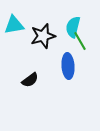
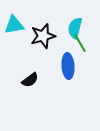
cyan semicircle: moved 2 px right, 1 px down
green line: moved 2 px down
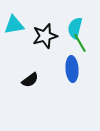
black star: moved 2 px right
blue ellipse: moved 4 px right, 3 px down
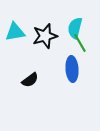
cyan triangle: moved 1 px right, 7 px down
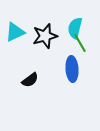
cyan triangle: rotated 15 degrees counterclockwise
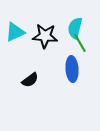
black star: rotated 20 degrees clockwise
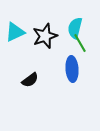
black star: rotated 25 degrees counterclockwise
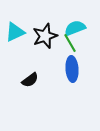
cyan semicircle: rotated 55 degrees clockwise
green line: moved 10 px left
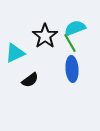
cyan triangle: moved 21 px down
black star: rotated 15 degrees counterclockwise
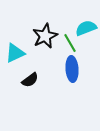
cyan semicircle: moved 11 px right
black star: rotated 10 degrees clockwise
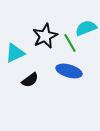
blue ellipse: moved 3 px left, 2 px down; rotated 70 degrees counterclockwise
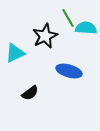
cyan semicircle: rotated 25 degrees clockwise
green line: moved 2 px left, 25 px up
black semicircle: moved 13 px down
